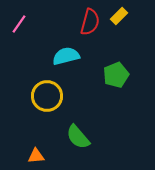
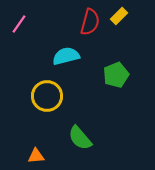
green semicircle: moved 2 px right, 1 px down
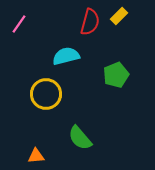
yellow circle: moved 1 px left, 2 px up
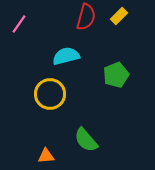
red semicircle: moved 4 px left, 5 px up
yellow circle: moved 4 px right
green semicircle: moved 6 px right, 2 px down
orange triangle: moved 10 px right
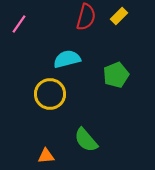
cyan semicircle: moved 1 px right, 3 px down
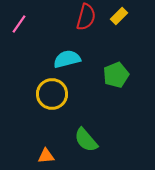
yellow circle: moved 2 px right
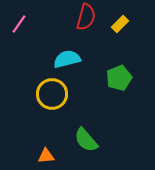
yellow rectangle: moved 1 px right, 8 px down
green pentagon: moved 3 px right, 3 px down
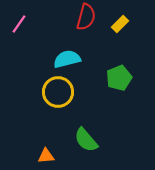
yellow circle: moved 6 px right, 2 px up
